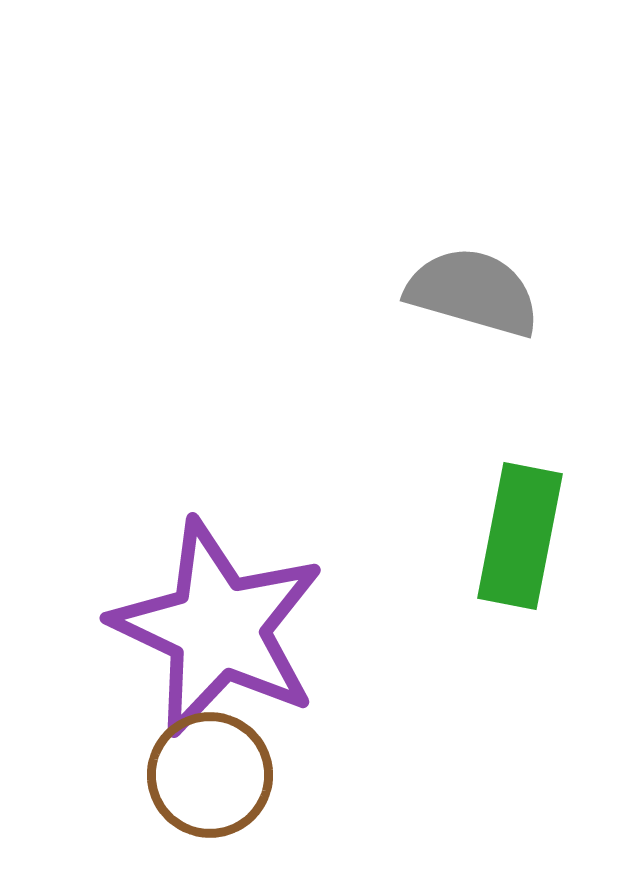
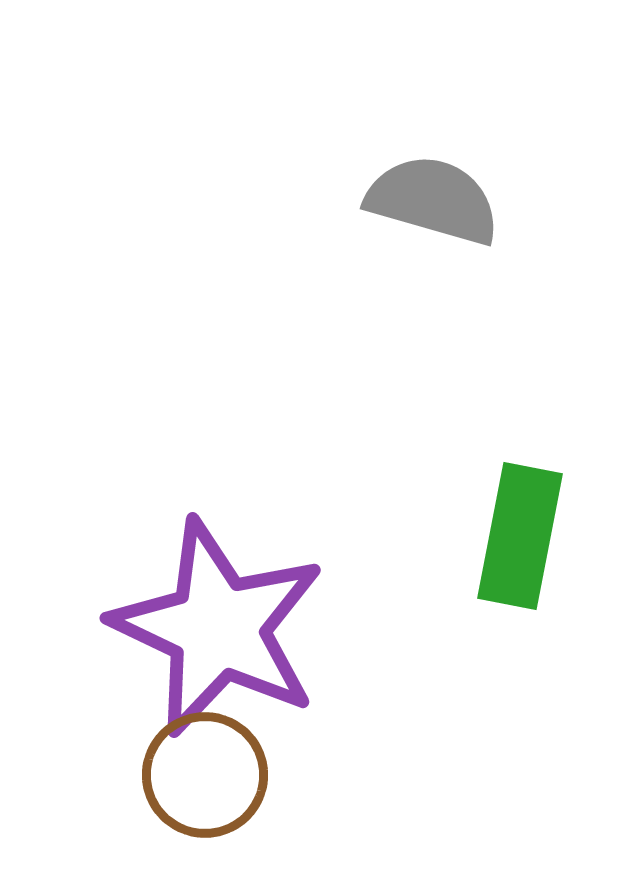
gray semicircle: moved 40 px left, 92 px up
brown circle: moved 5 px left
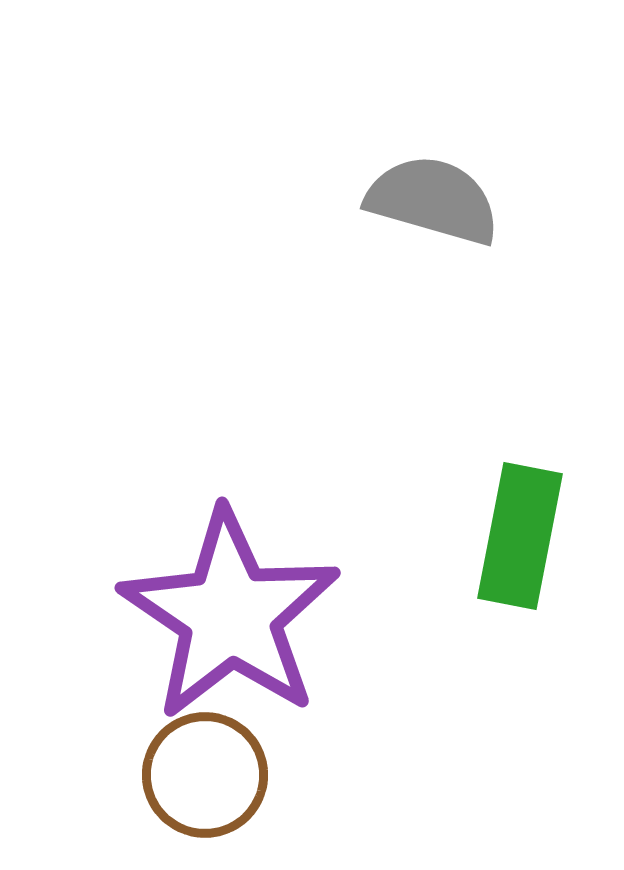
purple star: moved 12 px right, 13 px up; rotated 9 degrees clockwise
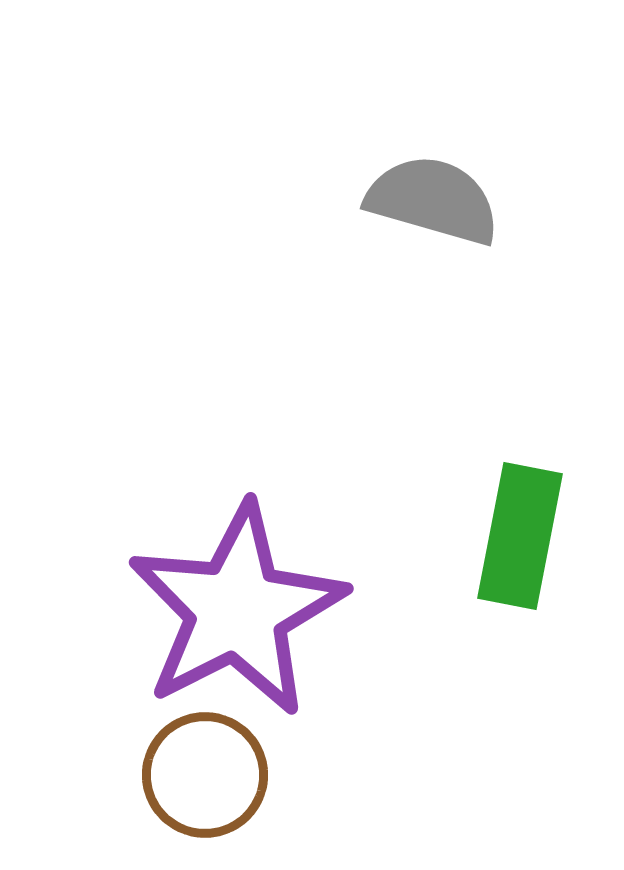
purple star: moved 7 px right, 5 px up; rotated 11 degrees clockwise
